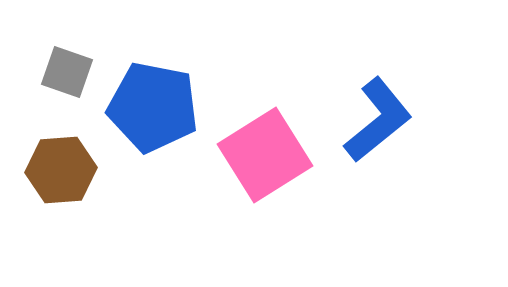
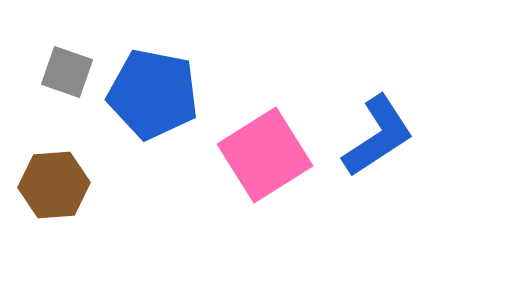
blue pentagon: moved 13 px up
blue L-shape: moved 16 px down; rotated 6 degrees clockwise
brown hexagon: moved 7 px left, 15 px down
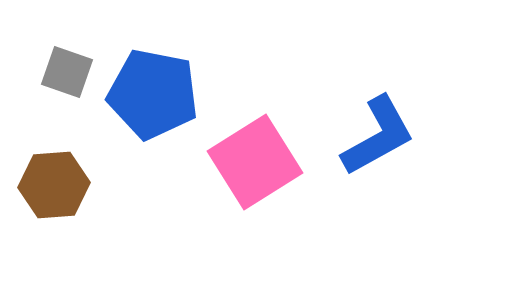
blue L-shape: rotated 4 degrees clockwise
pink square: moved 10 px left, 7 px down
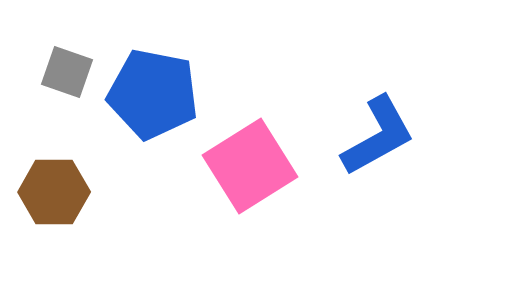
pink square: moved 5 px left, 4 px down
brown hexagon: moved 7 px down; rotated 4 degrees clockwise
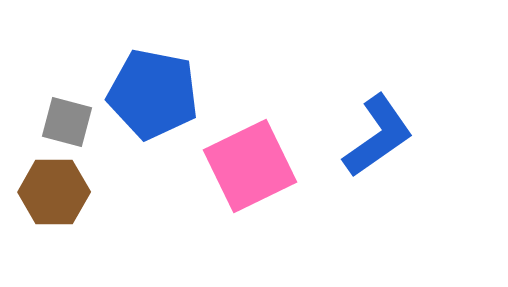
gray square: moved 50 px down; rotated 4 degrees counterclockwise
blue L-shape: rotated 6 degrees counterclockwise
pink square: rotated 6 degrees clockwise
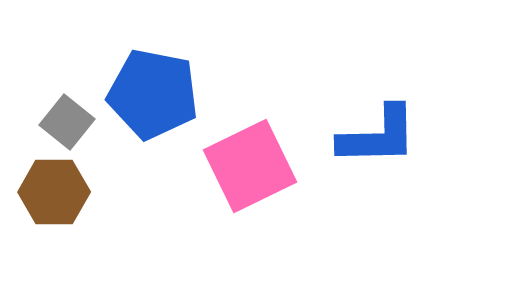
gray square: rotated 24 degrees clockwise
blue L-shape: rotated 34 degrees clockwise
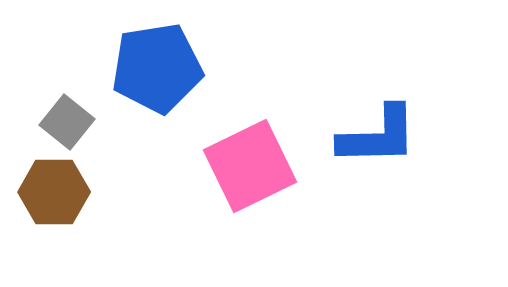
blue pentagon: moved 4 px right, 26 px up; rotated 20 degrees counterclockwise
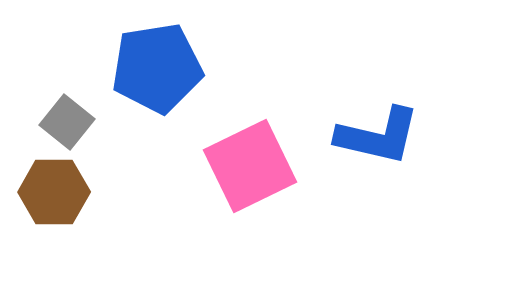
blue L-shape: rotated 14 degrees clockwise
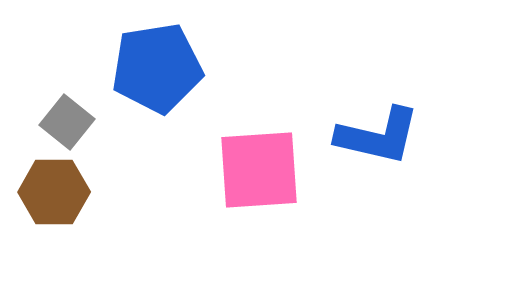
pink square: moved 9 px right, 4 px down; rotated 22 degrees clockwise
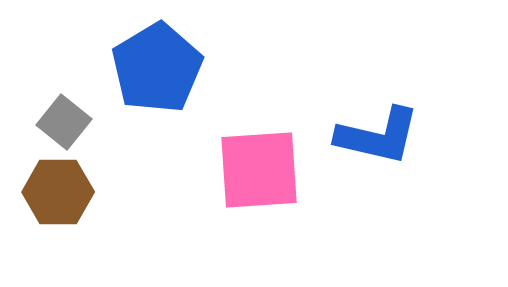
blue pentagon: rotated 22 degrees counterclockwise
gray square: moved 3 px left
brown hexagon: moved 4 px right
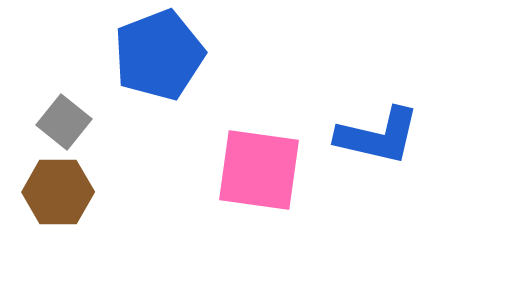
blue pentagon: moved 2 px right, 13 px up; rotated 10 degrees clockwise
pink square: rotated 12 degrees clockwise
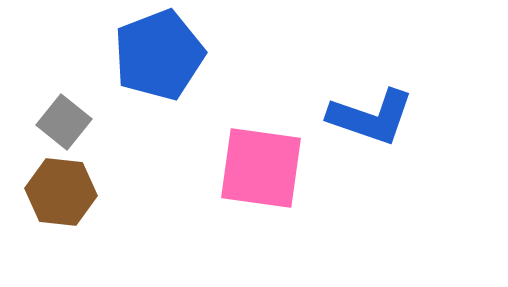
blue L-shape: moved 7 px left, 19 px up; rotated 6 degrees clockwise
pink square: moved 2 px right, 2 px up
brown hexagon: moved 3 px right; rotated 6 degrees clockwise
